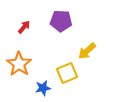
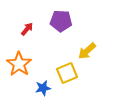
red arrow: moved 3 px right, 2 px down
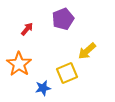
purple pentagon: moved 2 px right, 2 px up; rotated 25 degrees counterclockwise
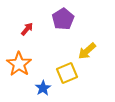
purple pentagon: rotated 10 degrees counterclockwise
blue star: rotated 21 degrees counterclockwise
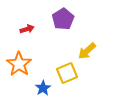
red arrow: rotated 32 degrees clockwise
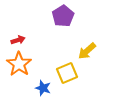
purple pentagon: moved 3 px up
red arrow: moved 9 px left, 11 px down
blue star: rotated 21 degrees counterclockwise
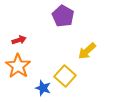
purple pentagon: rotated 10 degrees counterclockwise
red arrow: moved 1 px right
orange star: moved 1 px left, 2 px down
yellow square: moved 2 px left, 3 px down; rotated 25 degrees counterclockwise
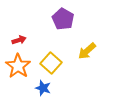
purple pentagon: moved 3 px down
yellow square: moved 14 px left, 13 px up
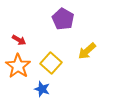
red arrow: rotated 48 degrees clockwise
blue star: moved 1 px left, 1 px down
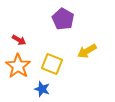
yellow arrow: rotated 12 degrees clockwise
yellow square: moved 1 px right, 1 px down; rotated 20 degrees counterclockwise
